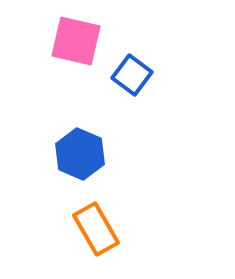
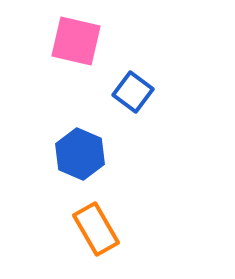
blue square: moved 1 px right, 17 px down
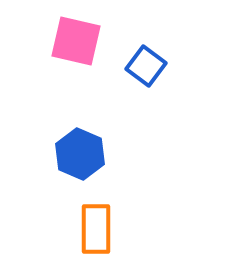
blue square: moved 13 px right, 26 px up
orange rectangle: rotated 30 degrees clockwise
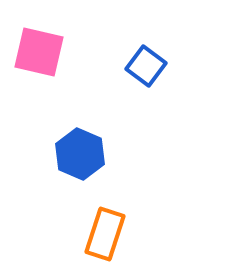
pink square: moved 37 px left, 11 px down
orange rectangle: moved 9 px right, 5 px down; rotated 18 degrees clockwise
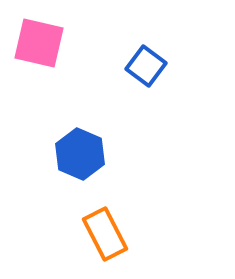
pink square: moved 9 px up
orange rectangle: rotated 45 degrees counterclockwise
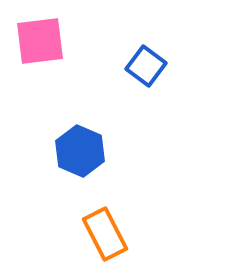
pink square: moved 1 px right, 2 px up; rotated 20 degrees counterclockwise
blue hexagon: moved 3 px up
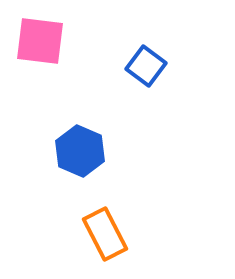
pink square: rotated 14 degrees clockwise
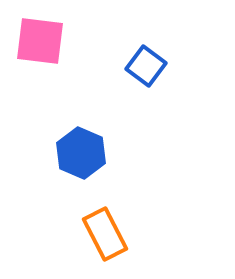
blue hexagon: moved 1 px right, 2 px down
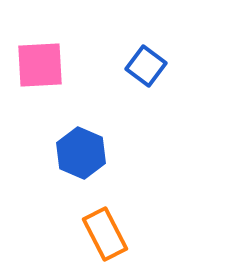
pink square: moved 24 px down; rotated 10 degrees counterclockwise
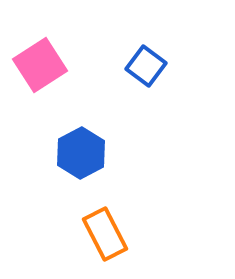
pink square: rotated 30 degrees counterclockwise
blue hexagon: rotated 9 degrees clockwise
